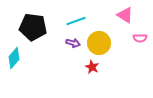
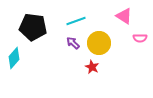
pink triangle: moved 1 px left, 1 px down
purple arrow: rotated 152 degrees counterclockwise
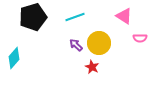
cyan line: moved 1 px left, 4 px up
black pentagon: moved 10 px up; rotated 24 degrees counterclockwise
purple arrow: moved 3 px right, 2 px down
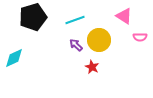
cyan line: moved 3 px down
pink semicircle: moved 1 px up
yellow circle: moved 3 px up
cyan diamond: rotated 25 degrees clockwise
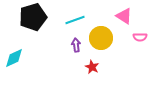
yellow circle: moved 2 px right, 2 px up
purple arrow: rotated 40 degrees clockwise
